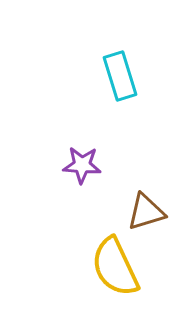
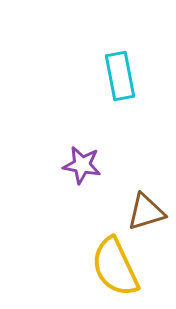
cyan rectangle: rotated 6 degrees clockwise
purple star: rotated 6 degrees clockwise
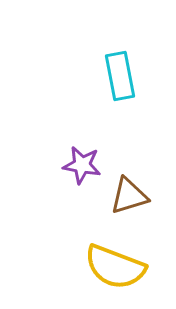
brown triangle: moved 17 px left, 16 px up
yellow semicircle: rotated 44 degrees counterclockwise
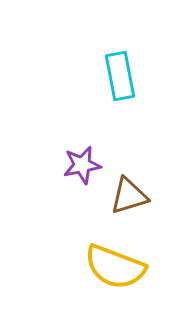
purple star: rotated 21 degrees counterclockwise
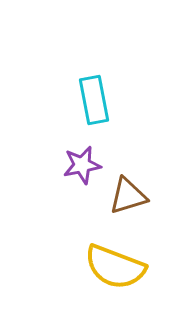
cyan rectangle: moved 26 px left, 24 px down
brown triangle: moved 1 px left
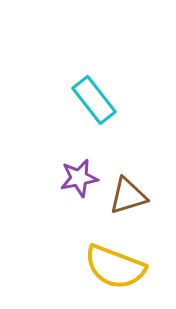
cyan rectangle: rotated 27 degrees counterclockwise
purple star: moved 3 px left, 13 px down
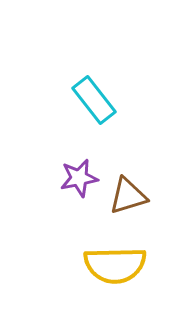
yellow semicircle: moved 2 px up; rotated 22 degrees counterclockwise
